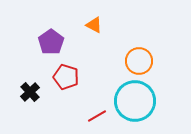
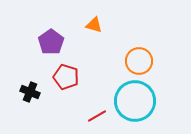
orange triangle: rotated 12 degrees counterclockwise
black cross: rotated 24 degrees counterclockwise
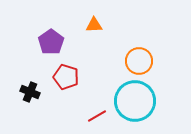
orange triangle: rotated 18 degrees counterclockwise
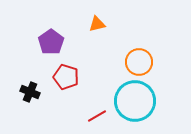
orange triangle: moved 3 px right, 1 px up; rotated 12 degrees counterclockwise
orange circle: moved 1 px down
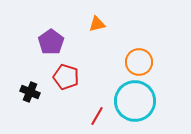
red line: rotated 30 degrees counterclockwise
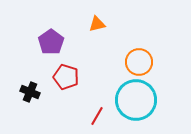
cyan circle: moved 1 px right, 1 px up
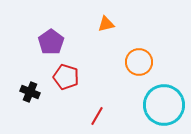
orange triangle: moved 9 px right
cyan circle: moved 28 px right, 5 px down
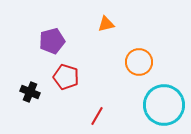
purple pentagon: moved 1 px right, 1 px up; rotated 20 degrees clockwise
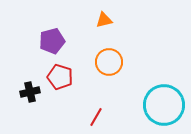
orange triangle: moved 2 px left, 4 px up
orange circle: moved 30 px left
red pentagon: moved 6 px left
black cross: rotated 36 degrees counterclockwise
red line: moved 1 px left, 1 px down
